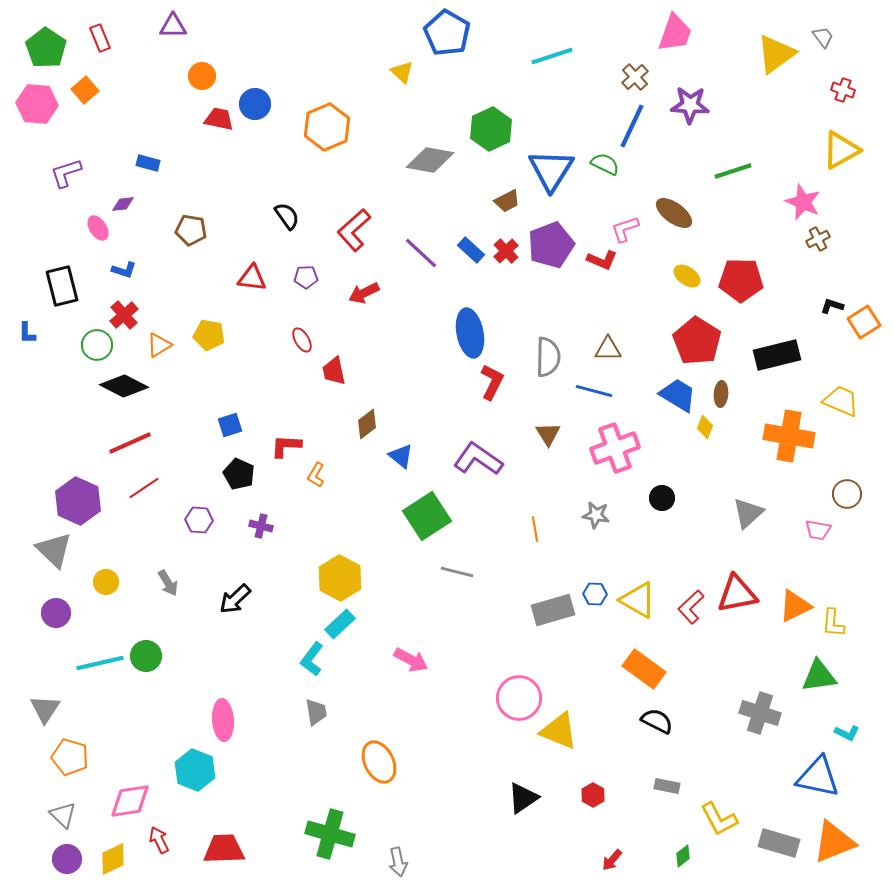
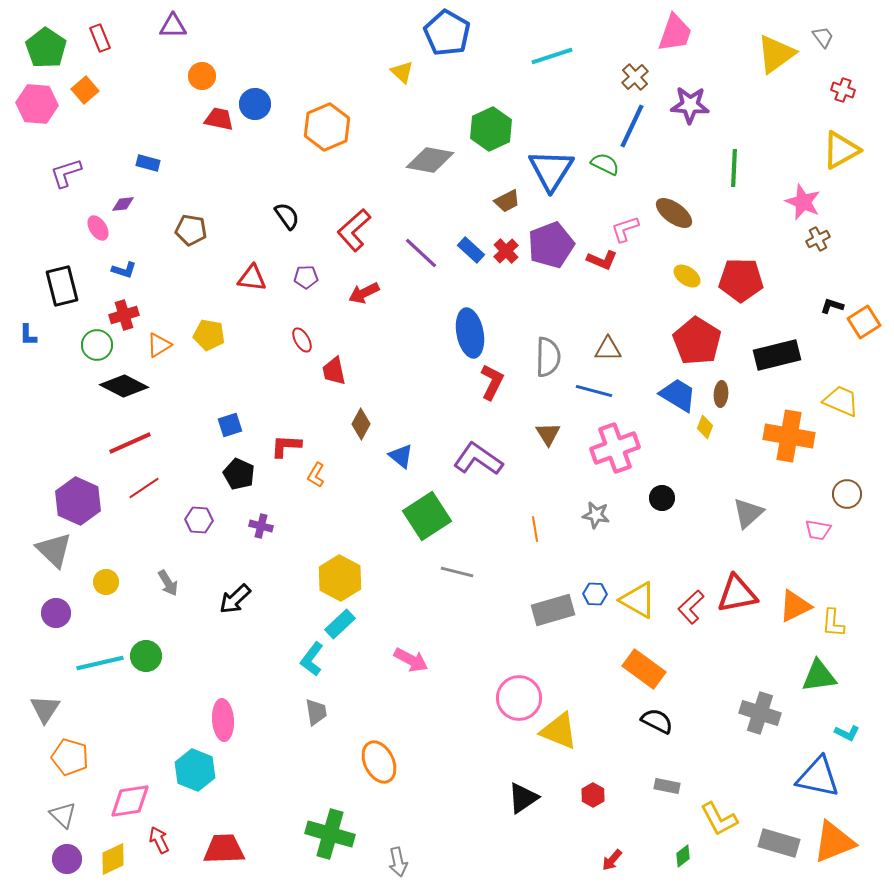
green line at (733, 171): moved 1 px right, 3 px up; rotated 69 degrees counterclockwise
red cross at (124, 315): rotated 24 degrees clockwise
blue L-shape at (27, 333): moved 1 px right, 2 px down
brown diamond at (367, 424): moved 6 px left; rotated 24 degrees counterclockwise
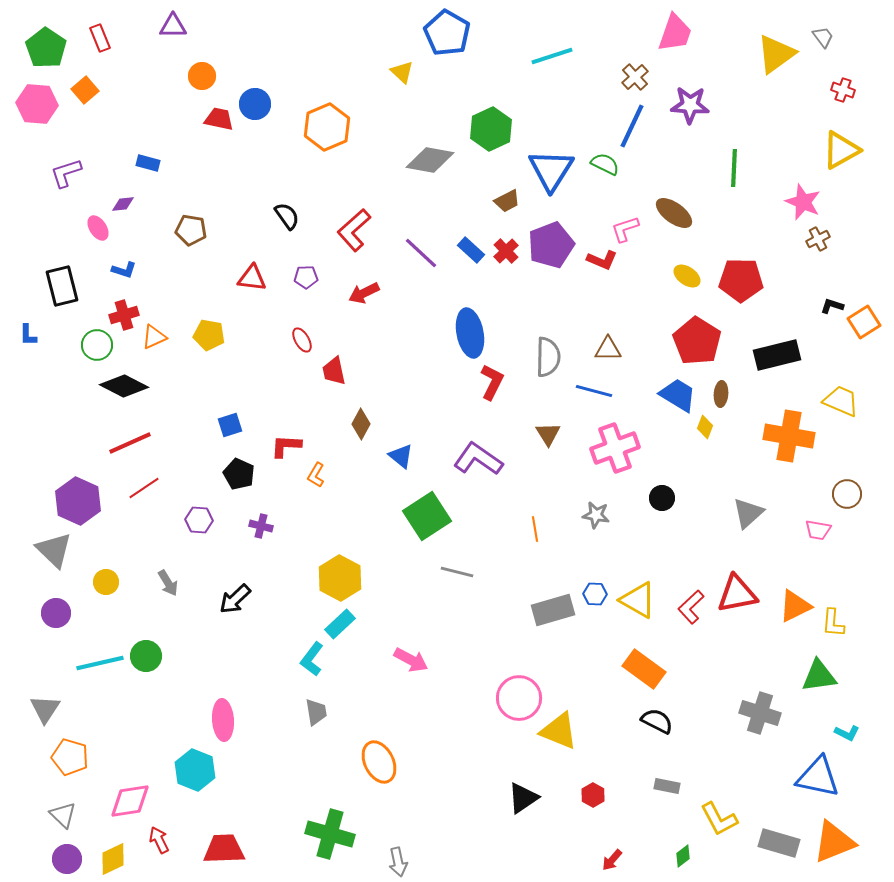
orange triangle at (159, 345): moved 5 px left, 8 px up; rotated 8 degrees clockwise
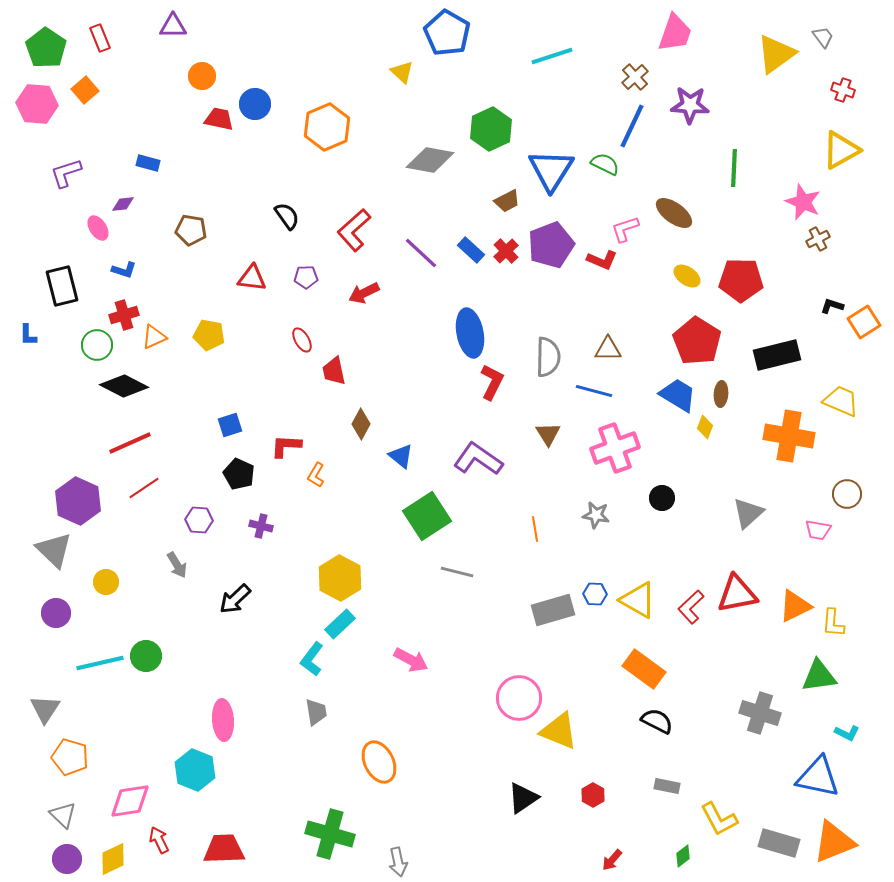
gray arrow at (168, 583): moved 9 px right, 18 px up
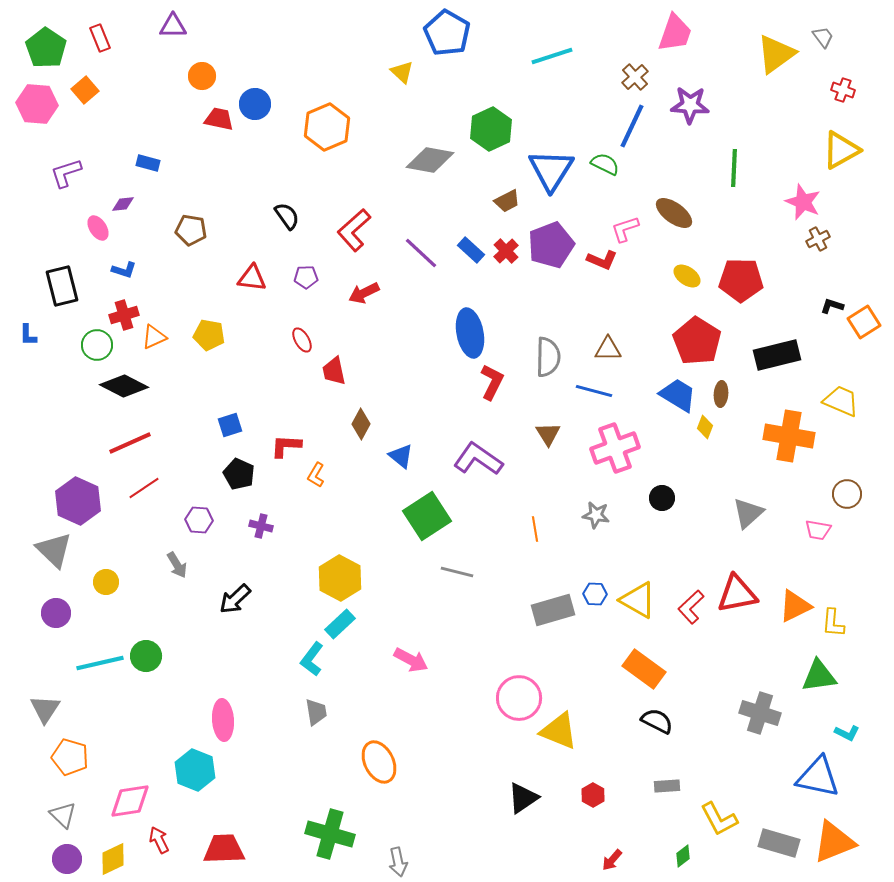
gray rectangle at (667, 786): rotated 15 degrees counterclockwise
